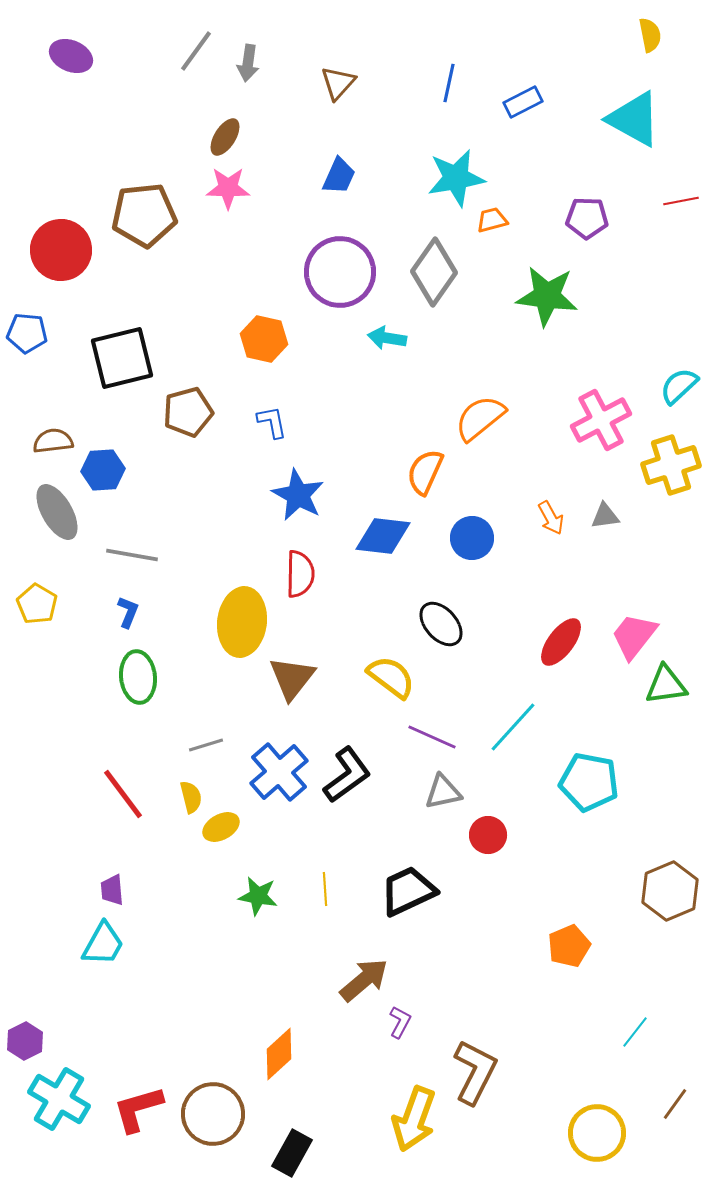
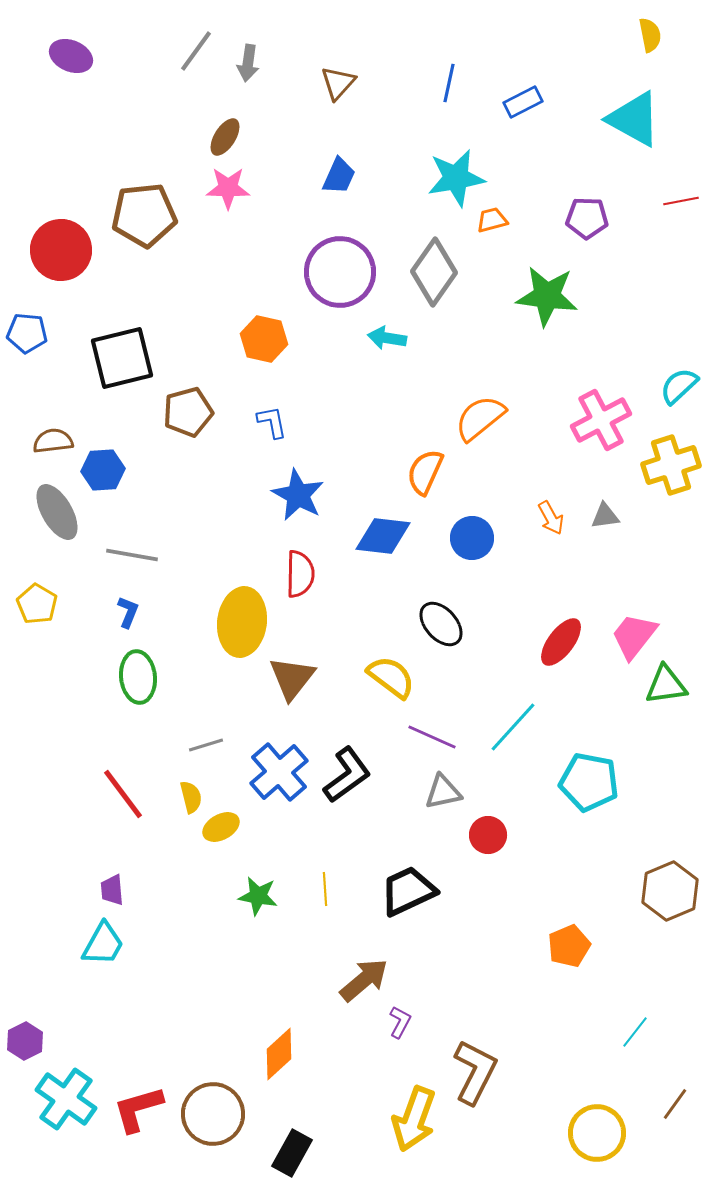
cyan cross at (59, 1099): moved 7 px right; rotated 4 degrees clockwise
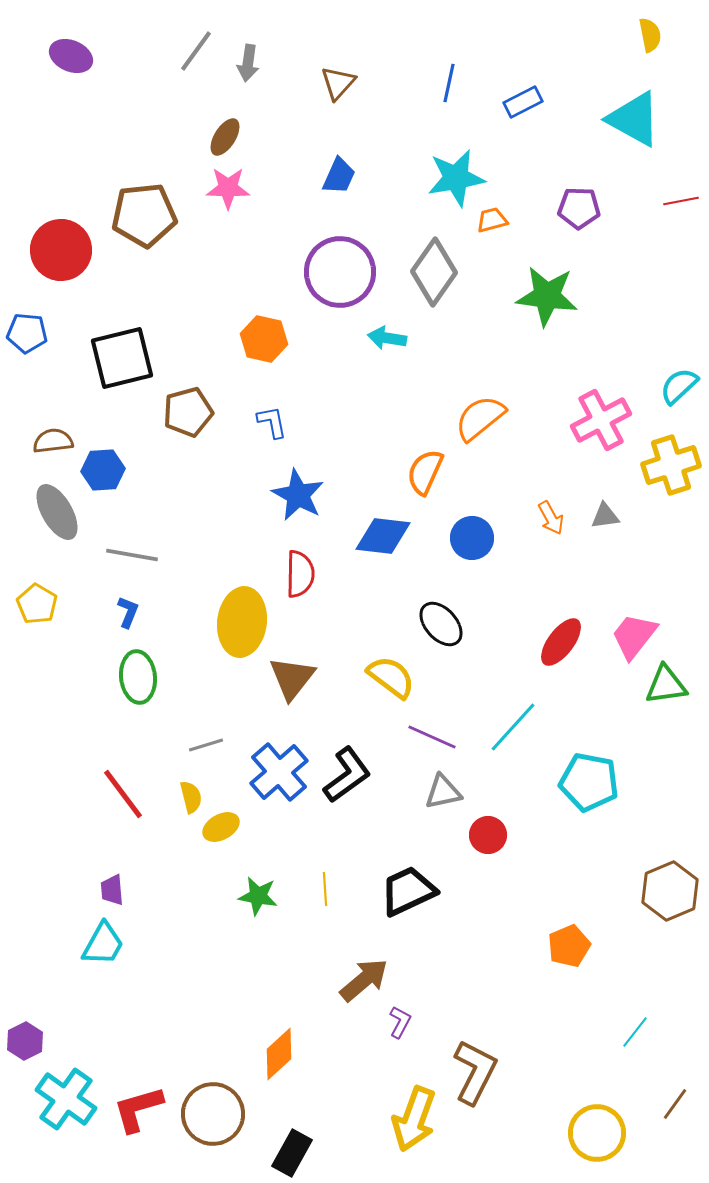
purple pentagon at (587, 218): moved 8 px left, 10 px up
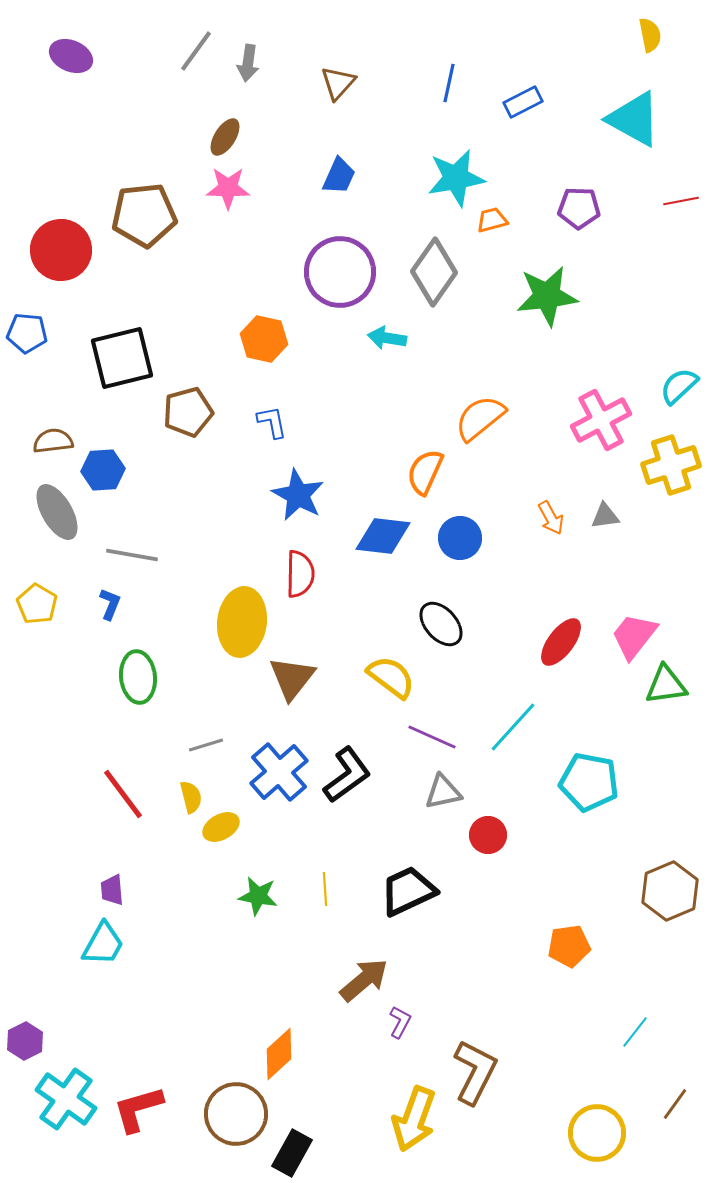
green star at (547, 296): rotated 14 degrees counterclockwise
blue circle at (472, 538): moved 12 px left
blue L-shape at (128, 612): moved 18 px left, 8 px up
orange pentagon at (569, 946): rotated 15 degrees clockwise
brown circle at (213, 1114): moved 23 px right
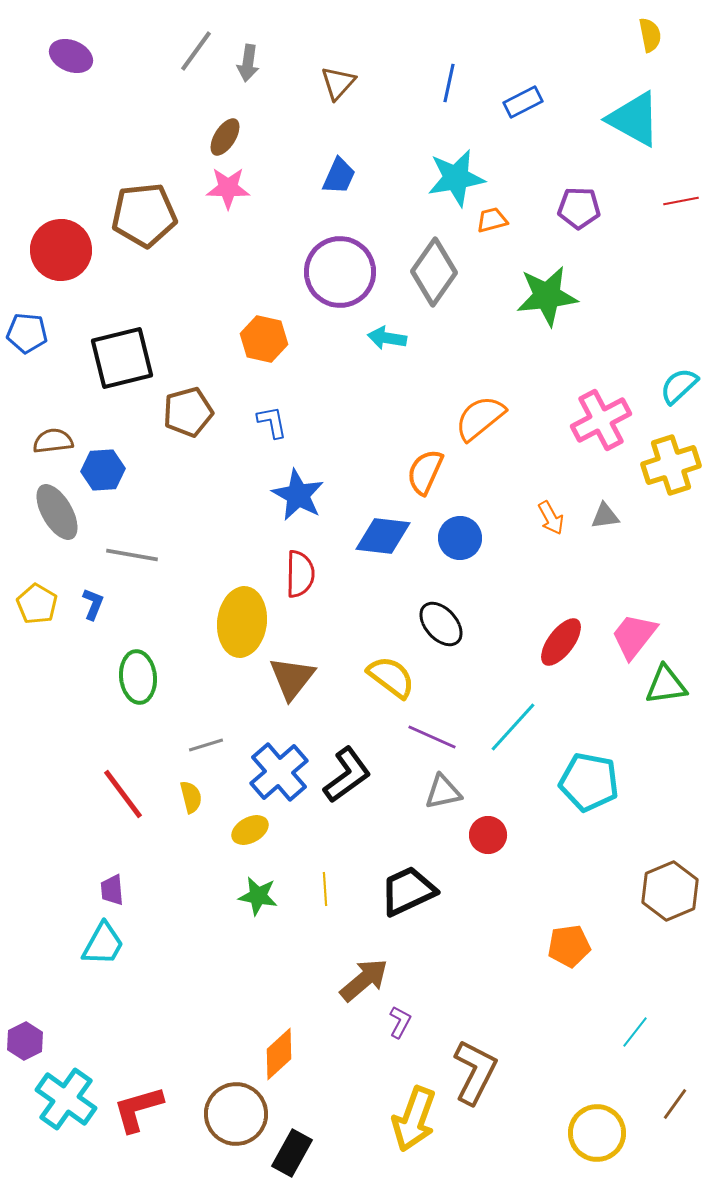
blue L-shape at (110, 604): moved 17 px left
yellow ellipse at (221, 827): moved 29 px right, 3 px down
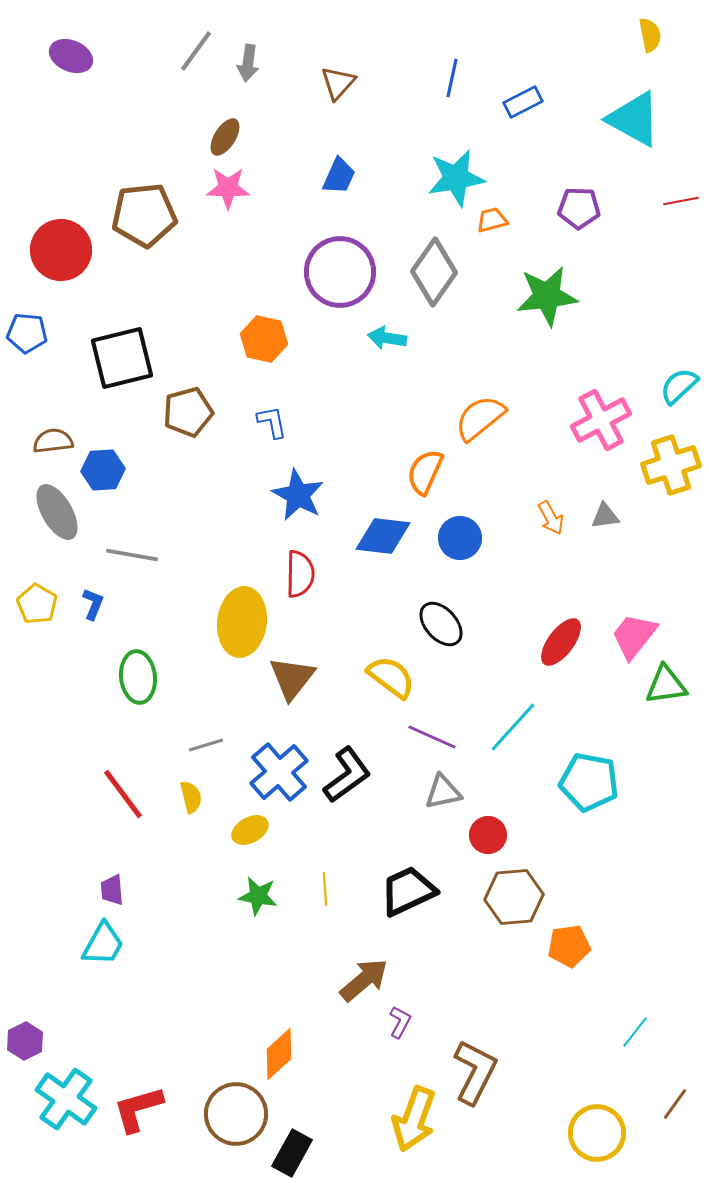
blue line at (449, 83): moved 3 px right, 5 px up
brown hexagon at (670, 891): moved 156 px left, 6 px down; rotated 18 degrees clockwise
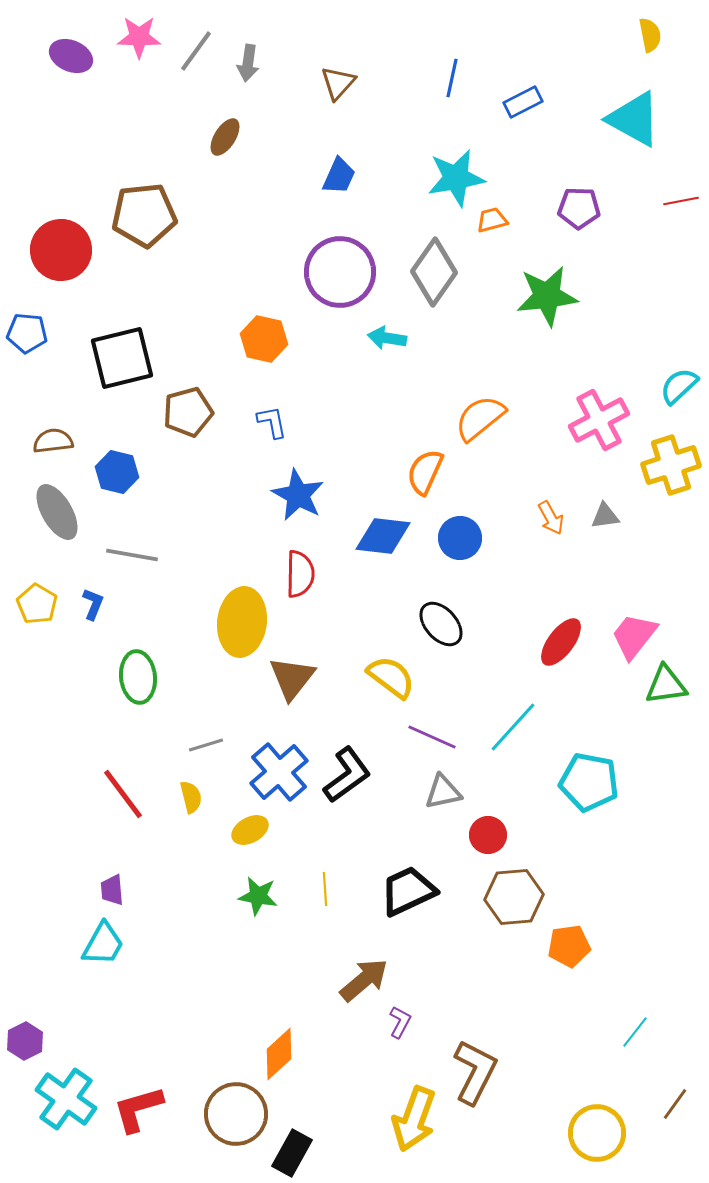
pink star at (228, 188): moved 89 px left, 151 px up
pink cross at (601, 420): moved 2 px left
blue hexagon at (103, 470): moved 14 px right, 2 px down; rotated 18 degrees clockwise
